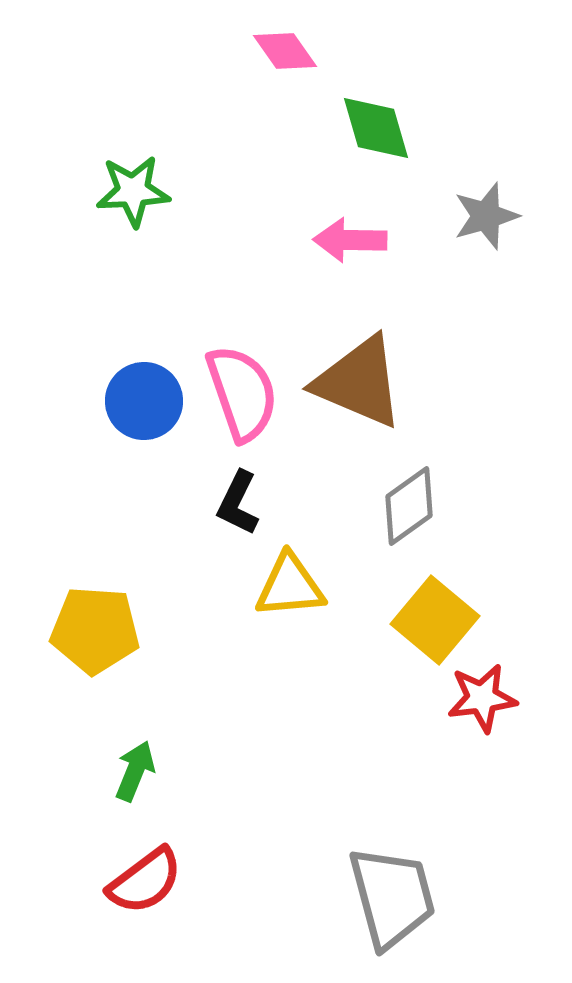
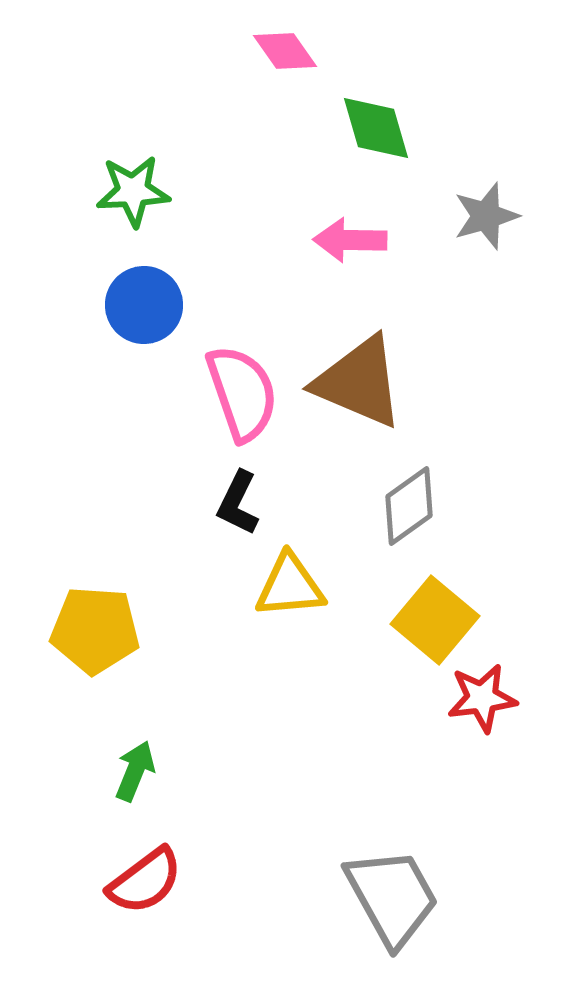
blue circle: moved 96 px up
gray trapezoid: rotated 14 degrees counterclockwise
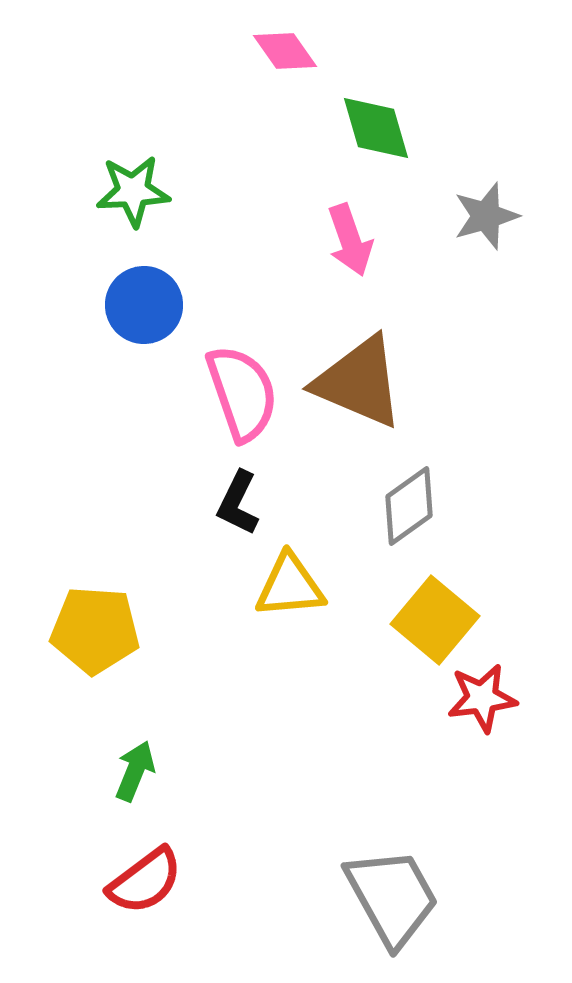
pink arrow: rotated 110 degrees counterclockwise
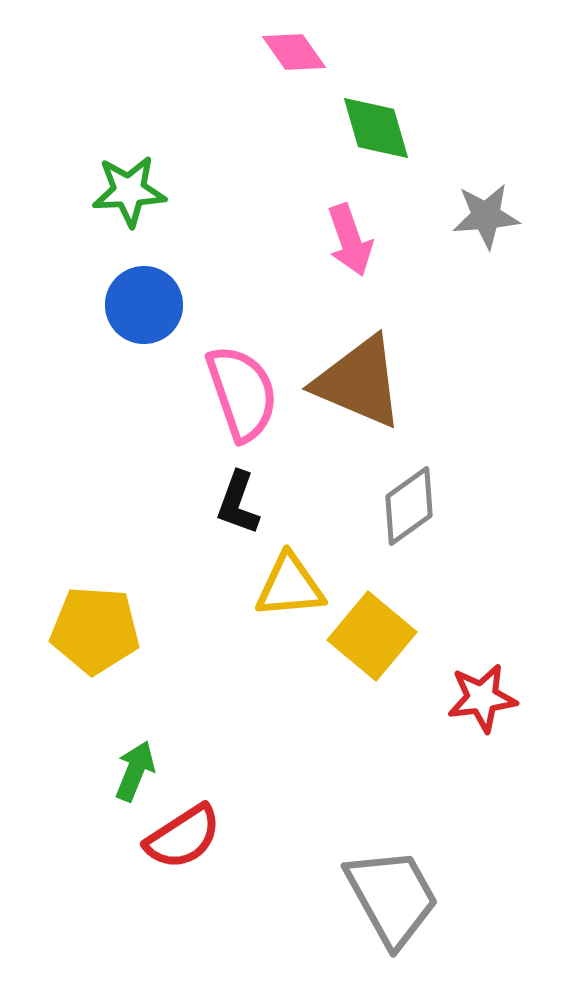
pink diamond: moved 9 px right, 1 px down
green star: moved 4 px left
gray star: rotated 12 degrees clockwise
black L-shape: rotated 6 degrees counterclockwise
yellow square: moved 63 px left, 16 px down
red semicircle: moved 38 px right, 44 px up; rotated 4 degrees clockwise
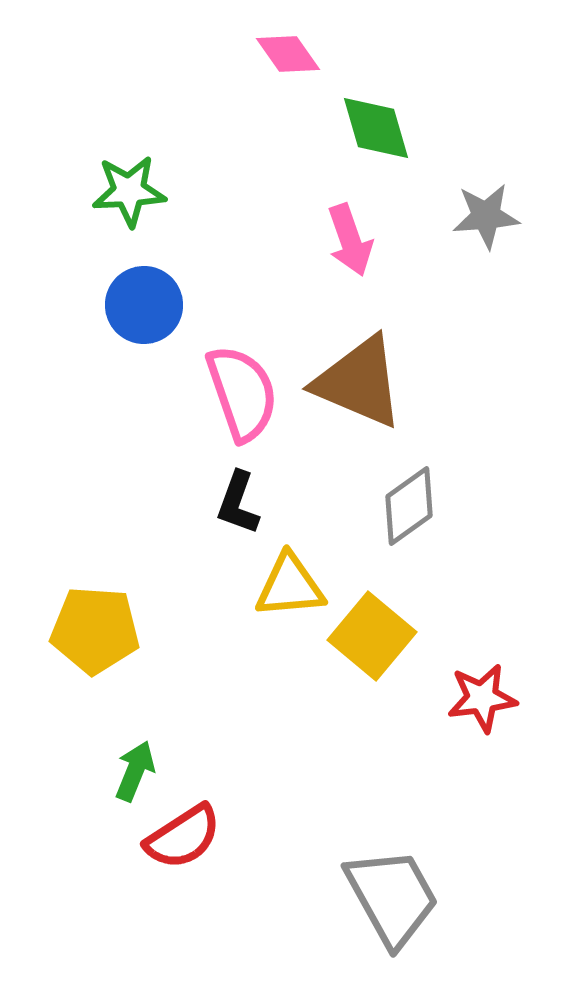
pink diamond: moved 6 px left, 2 px down
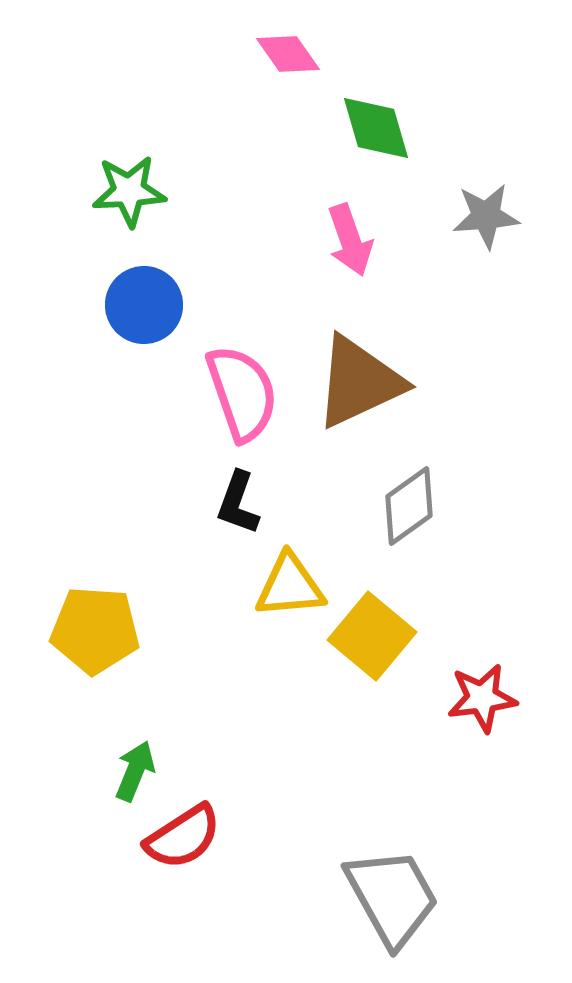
brown triangle: rotated 48 degrees counterclockwise
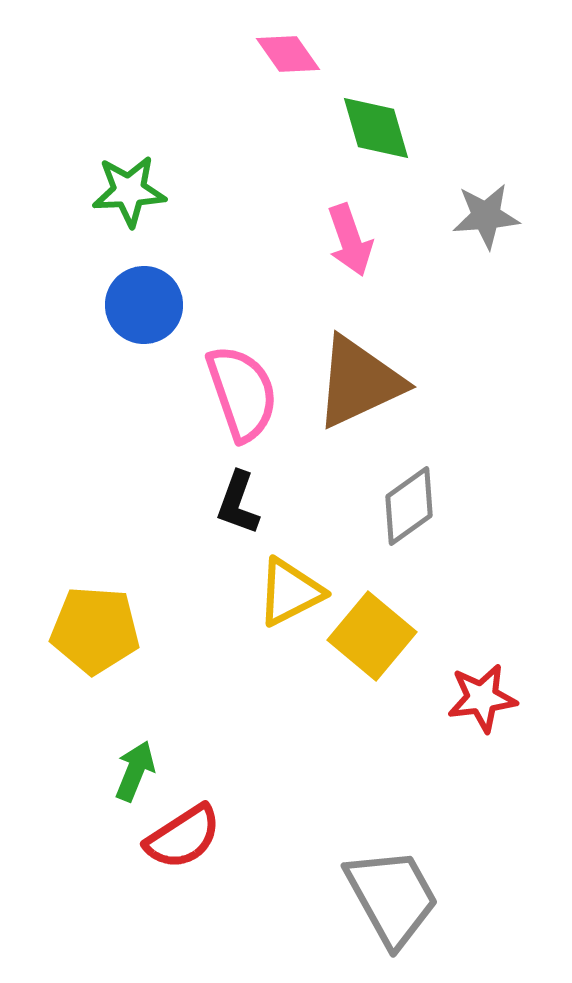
yellow triangle: moved 6 px down; rotated 22 degrees counterclockwise
